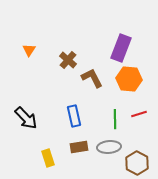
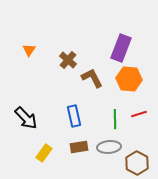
yellow rectangle: moved 4 px left, 5 px up; rotated 54 degrees clockwise
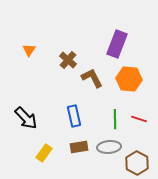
purple rectangle: moved 4 px left, 4 px up
red line: moved 5 px down; rotated 35 degrees clockwise
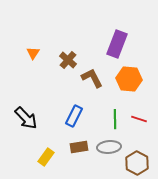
orange triangle: moved 4 px right, 3 px down
blue rectangle: rotated 40 degrees clockwise
yellow rectangle: moved 2 px right, 4 px down
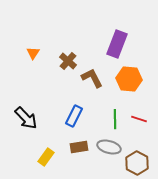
brown cross: moved 1 px down
gray ellipse: rotated 20 degrees clockwise
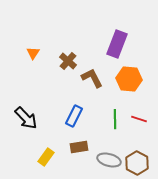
gray ellipse: moved 13 px down
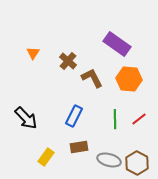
purple rectangle: rotated 76 degrees counterclockwise
red line: rotated 56 degrees counterclockwise
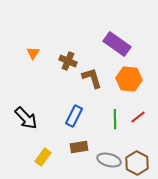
brown cross: rotated 18 degrees counterclockwise
brown L-shape: rotated 10 degrees clockwise
red line: moved 1 px left, 2 px up
yellow rectangle: moved 3 px left
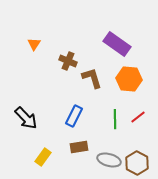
orange triangle: moved 1 px right, 9 px up
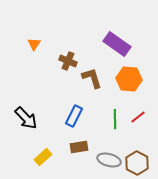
yellow rectangle: rotated 12 degrees clockwise
